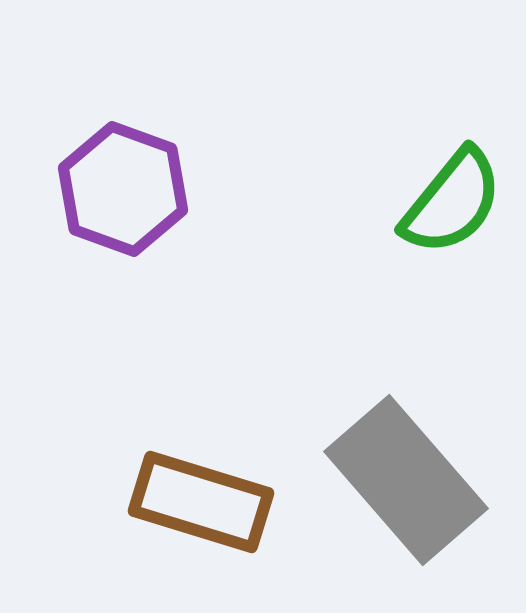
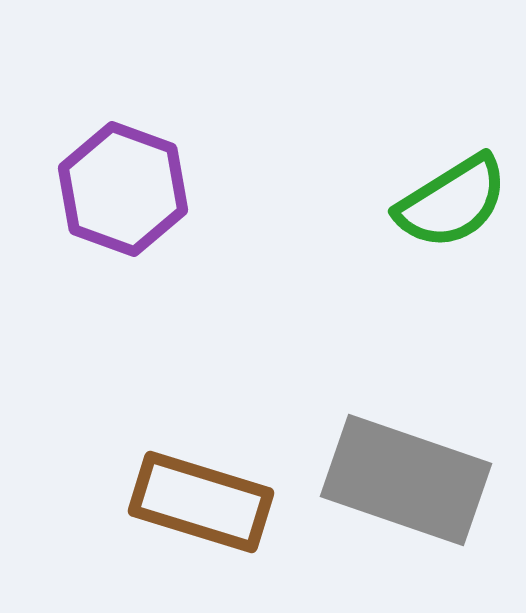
green semicircle: rotated 19 degrees clockwise
gray rectangle: rotated 30 degrees counterclockwise
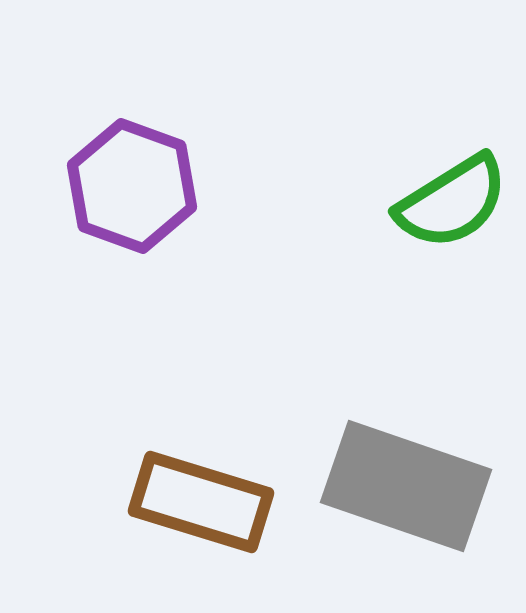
purple hexagon: moved 9 px right, 3 px up
gray rectangle: moved 6 px down
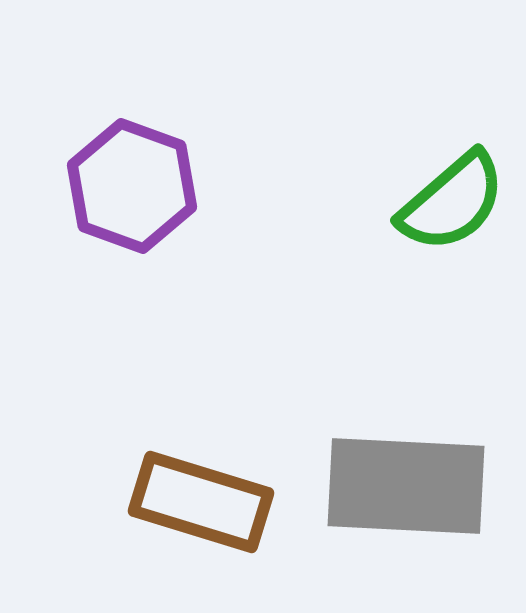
green semicircle: rotated 9 degrees counterclockwise
gray rectangle: rotated 16 degrees counterclockwise
